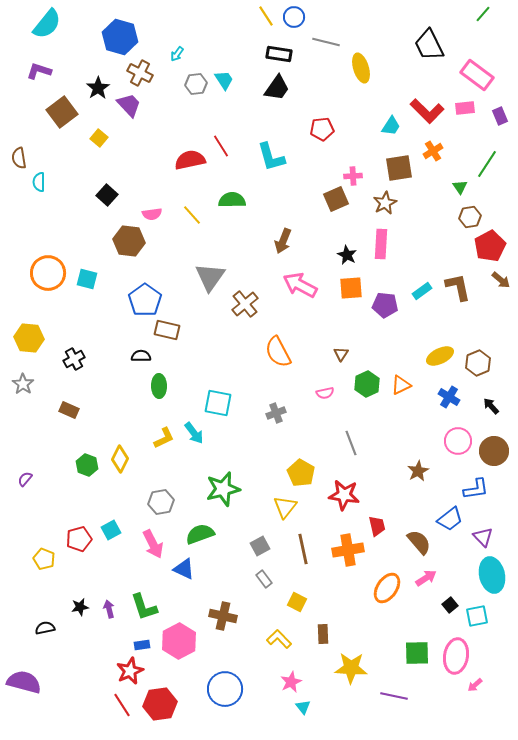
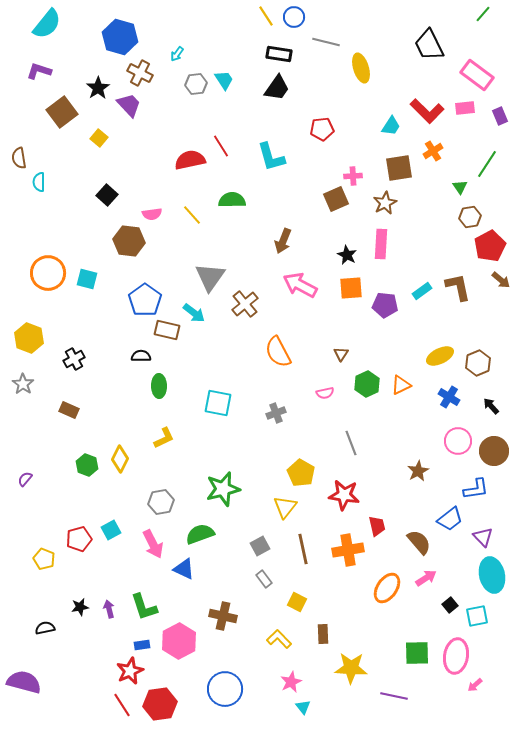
yellow hexagon at (29, 338): rotated 16 degrees clockwise
cyan arrow at (194, 433): moved 120 px up; rotated 15 degrees counterclockwise
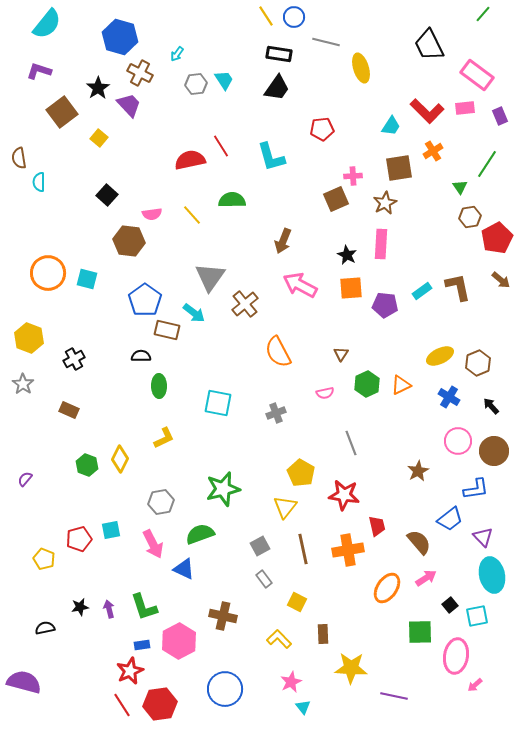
red pentagon at (490, 246): moved 7 px right, 8 px up
cyan square at (111, 530): rotated 18 degrees clockwise
green square at (417, 653): moved 3 px right, 21 px up
